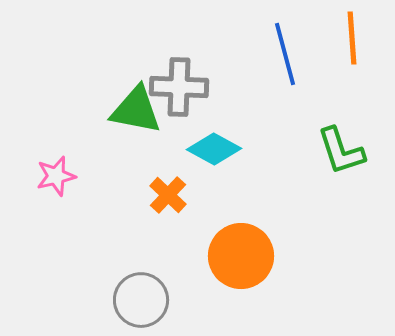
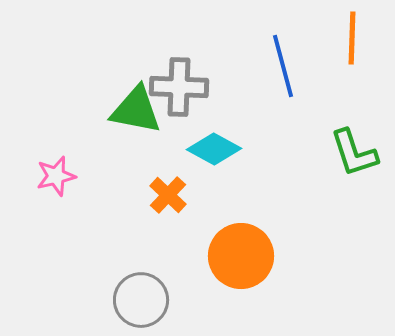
orange line: rotated 6 degrees clockwise
blue line: moved 2 px left, 12 px down
green L-shape: moved 13 px right, 2 px down
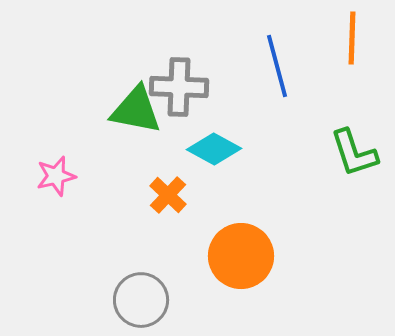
blue line: moved 6 px left
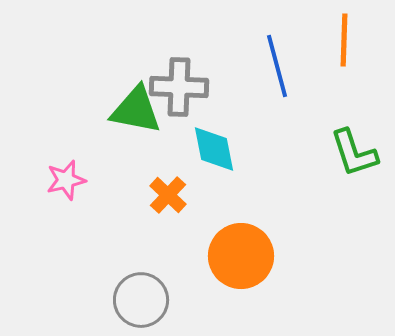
orange line: moved 8 px left, 2 px down
cyan diamond: rotated 50 degrees clockwise
pink star: moved 10 px right, 4 px down
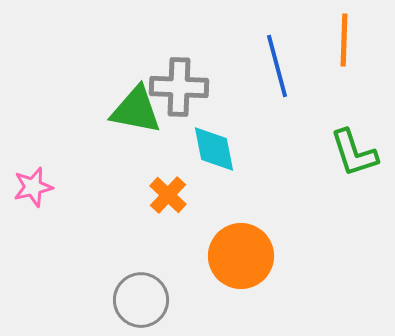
pink star: moved 33 px left, 7 px down
